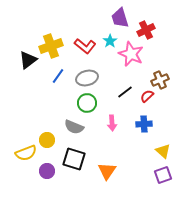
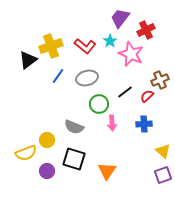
purple trapezoid: rotated 55 degrees clockwise
green circle: moved 12 px right, 1 px down
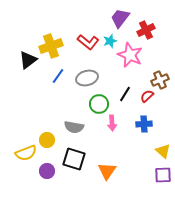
cyan star: rotated 16 degrees clockwise
red L-shape: moved 3 px right, 4 px up
pink star: moved 1 px left, 1 px down
black line: moved 2 px down; rotated 21 degrees counterclockwise
gray semicircle: rotated 12 degrees counterclockwise
purple square: rotated 18 degrees clockwise
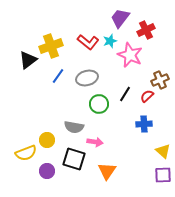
pink arrow: moved 17 px left, 19 px down; rotated 77 degrees counterclockwise
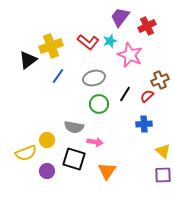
purple trapezoid: moved 1 px up
red cross: moved 1 px right, 4 px up
gray ellipse: moved 7 px right
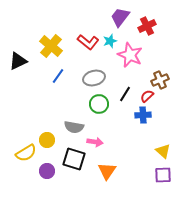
yellow cross: rotated 30 degrees counterclockwise
black triangle: moved 10 px left, 1 px down; rotated 12 degrees clockwise
blue cross: moved 1 px left, 9 px up
yellow semicircle: rotated 10 degrees counterclockwise
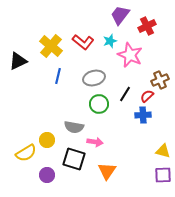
purple trapezoid: moved 2 px up
red L-shape: moved 5 px left
blue line: rotated 21 degrees counterclockwise
yellow triangle: rotated 28 degrees counterclockwise
purple circle: moved 4 px down
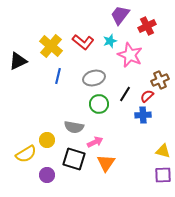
pink arrow: rotated 35 degrees counterclockwise
yellow semicircle: moved 1 px down
orange triangle: moved 1 px left, 8 px up
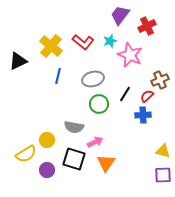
gray ellipse: moved 1 px left, 1 px down
purple circle: moved 5 px up
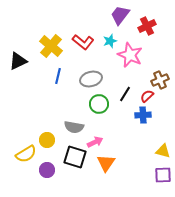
gray ellipse: moved 2 px left
black square: moved 1 px right, 2 px up
